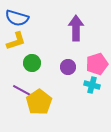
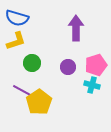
pink pentagon: moved 1 px left, 1 px down
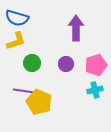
purple circle: moved 2 px left, 3 px up
cyan cross: moved 3 px right, 5 px down; rotated 28 degrees counterclockwise
purple line: moved 1 px right; rotated 20 degrees counterclockwise
yellow pentagon: rotated 15 degrees counterclockwise
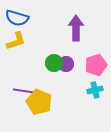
green circle: moved 22 px right
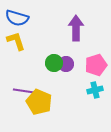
yellow L-shape: rotated 90 degrees counterclockwise
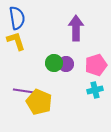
blue semicircle: rotated 115 degrees counterclockwise
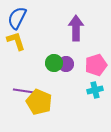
blue semicircle: rotated 145 degrees counterclockwise
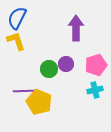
green circle: moved 5 px left, 6 px down
purple line: rotated 10 degrees counterclockwise
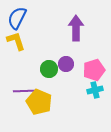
pink pentagon: moved 2 px left, 5 px down
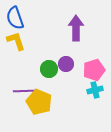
blue semicircle: moved 2 px left; rotated 45 degrees counterclockwise
